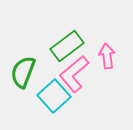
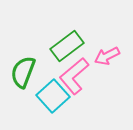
pink arrow: rotated 110 degrees counterclockwise
pink L-shape: moved 2 px down
cyan square: moved 1 px left
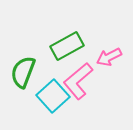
green rectangle: rotated 8 degrees clockwise
pink arrow: moved 2 px right, 1 px down
pink L-shape: moved 4 px right, 5 px down
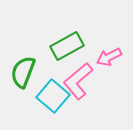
cyan square: rotated 8 degrees counterclockwise
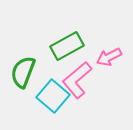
pink L-shape: moved 1 px left, 1 px up
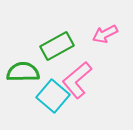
green rectangle: moved 10 px left
pink arrow: moved 4 px left, 23 px up
green semicircle: rotated 68 degrees clockwise
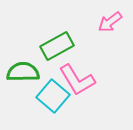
pink arrow: moved 5 px right, 12 px up; rotated 10 degrees counterclockwise
pink L-shape: rotated 81 degrees counterclockwise
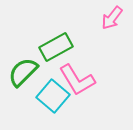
pink arrow: moved 2 px right, 4 px up; rotated 15 degrees counterclockwise
green rectangle: moved 1 px left, 1 px down
green semicircle: rotated 44 degrees counterclockwise
